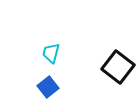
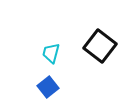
black square: moved 18 px left, 21 px up
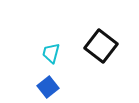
black square: moved 1 px right
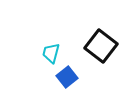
blue square: moved 19 px right, 10 px up
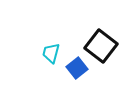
blue square: moved 10 px right, 9 px up
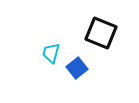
black square: moved 13 px up; rotated 16 degrees counterclockwise
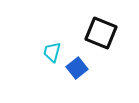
cyan trapezoid: moved 1 px right, 1 px up
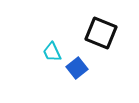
cyan trapezoid: rotated 40 degrees counterclockwise
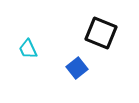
cyan trapezoid: moved 24 px left, 3 px up
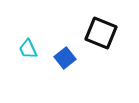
blue square: moved 12 px left, 10 px up
